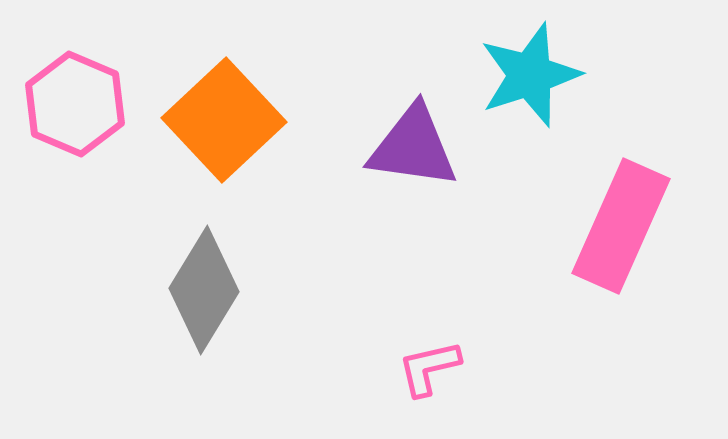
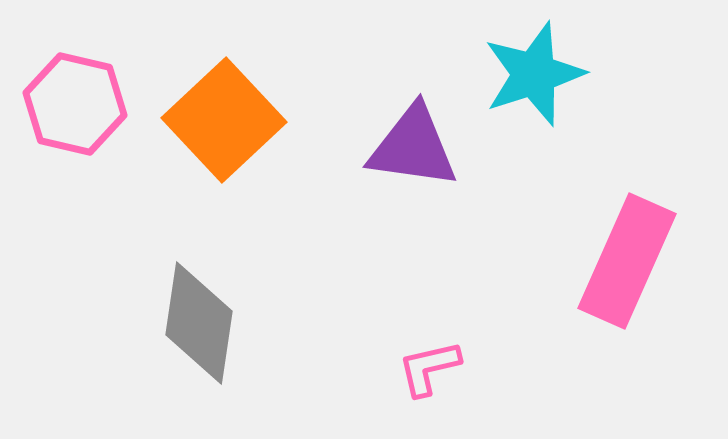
cyan star: moved 4 px right, 1 px up
pink hexagon: rotated 10 degrees counterclockwise
pink rectangle: moved 6 px right, 35 px down
gray diamond: moved 5 px left, 33 px down; rotated 23 degrees counterclockwise
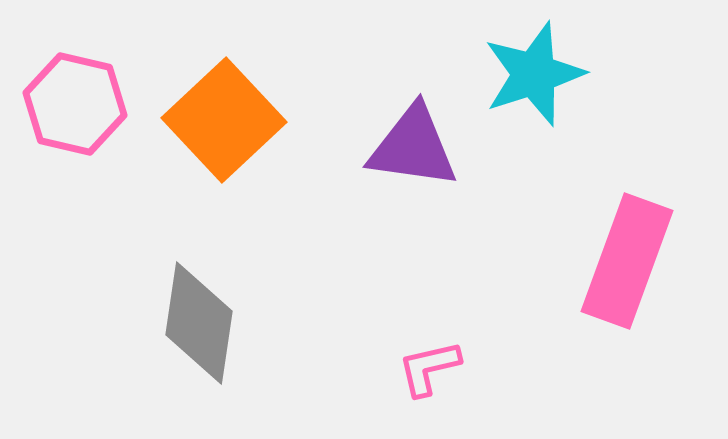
pink rectangle: rotated 4 degrees counterclockwise
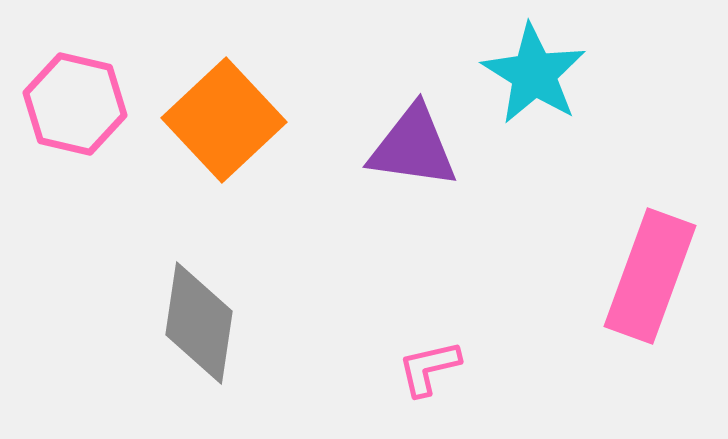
cyan star: rotated 22 degrees counterclockwise
pink rectangle: moved 23 px right, 15 px down
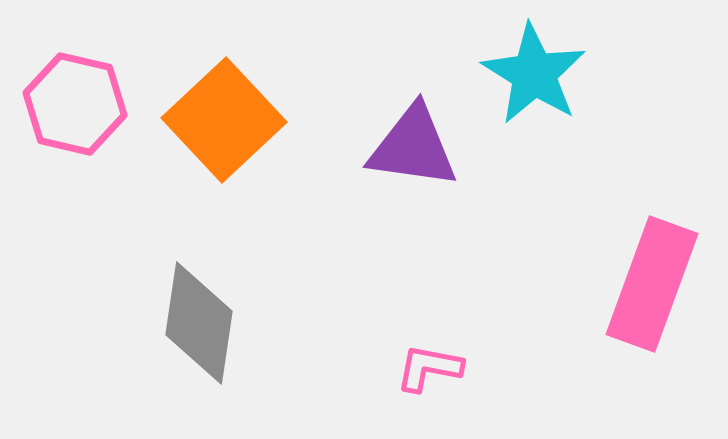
pink rectangle: moved 2 px right, 8 px down
pink L-shape: rotated 24 degrees clockwise
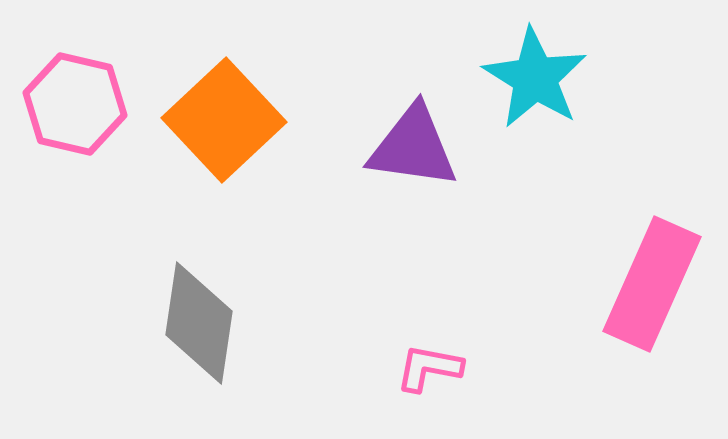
cyan star: moved 1 px right, 4 px down
pink rectangle: rotated 4 degrees clockwise
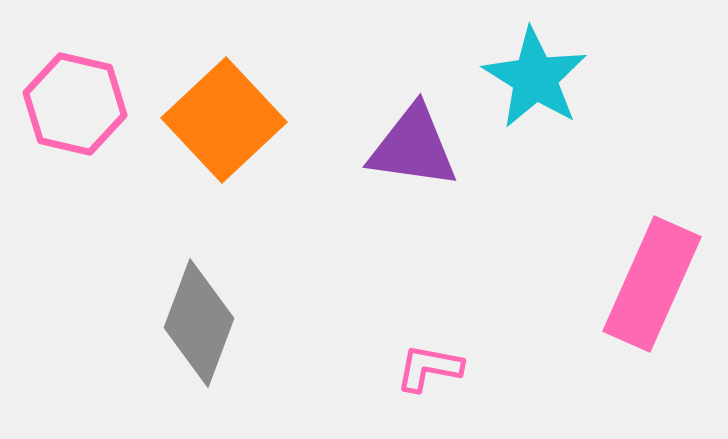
gray diamond: rotated 12 degrees clockwise
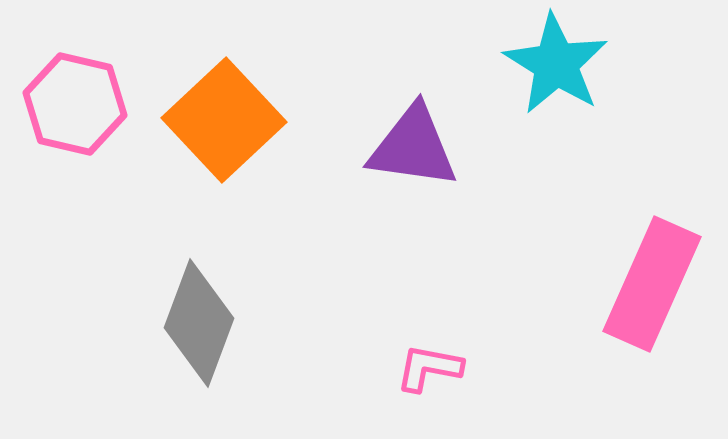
cyan star: moved 21 px right, 14 px up
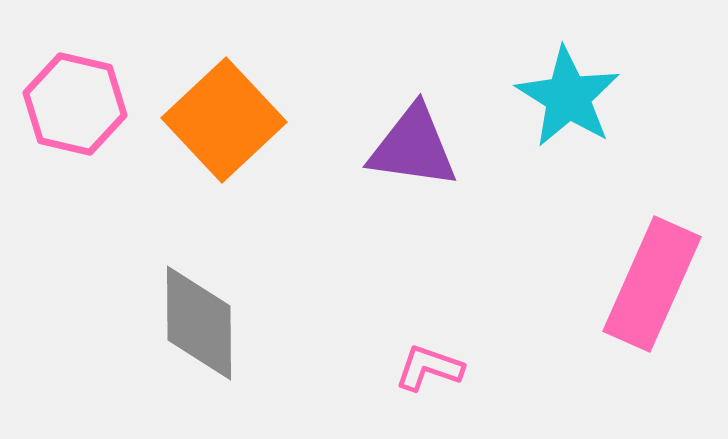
cyan star: moved 12 px right, 33 px down
gray diamond: rotated 21 degrees counterclockwise
pink L-shape: rotated 8 degrees clockwise
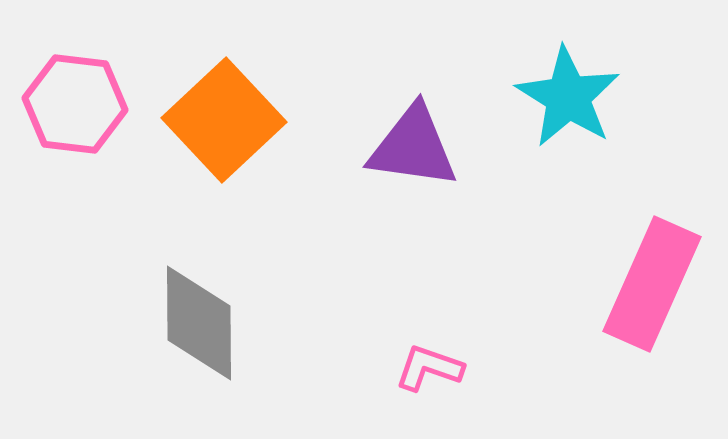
pink hexagon: rotated 6 degrees counterclockwise
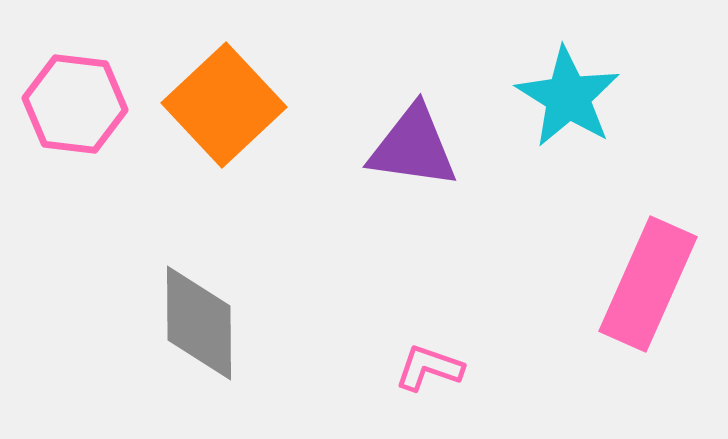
orange square: moved 15 px up
pink rectangle: moved 4 px left
